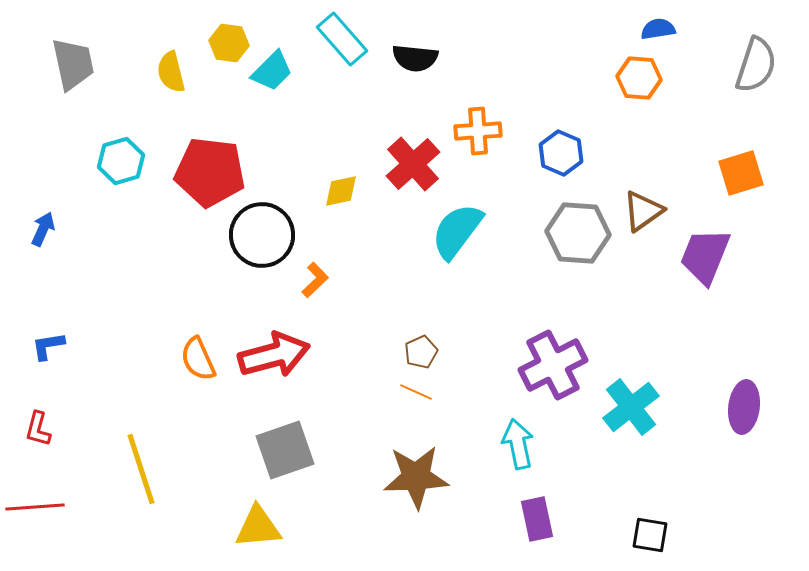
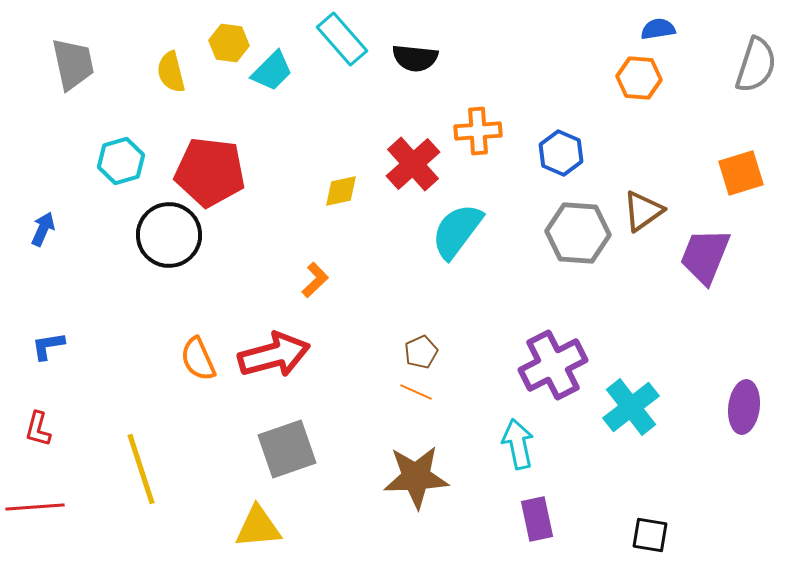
black circle: moved 93 px left
gray square: moved 2 px right, 1 px up
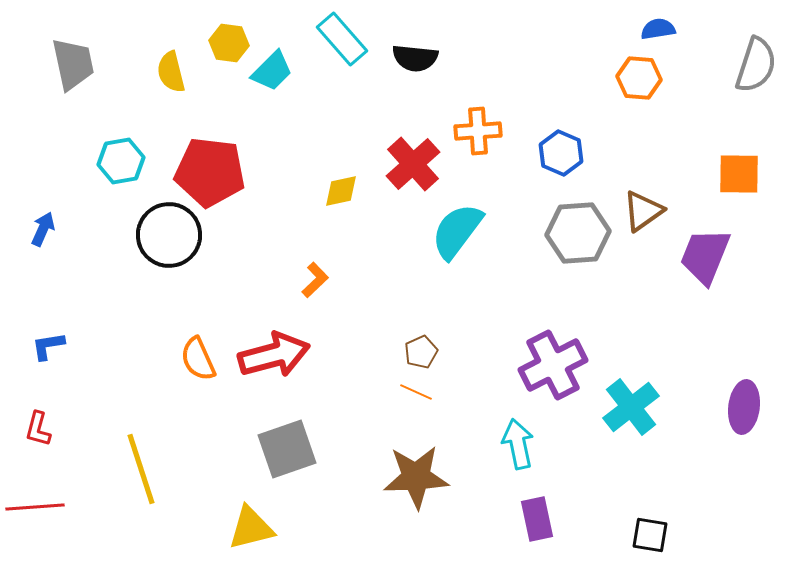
cyan hexagon: rotated 6 degrees clockwise
orange square: moved 2 px left, 1 px down; rotated 18 degrees clockwise
gray hexagon: rotated 8 degrees counterclockwise
yellow triangle: moved 7 px left, 1 px down; rotated 9 degrees counterclockwise
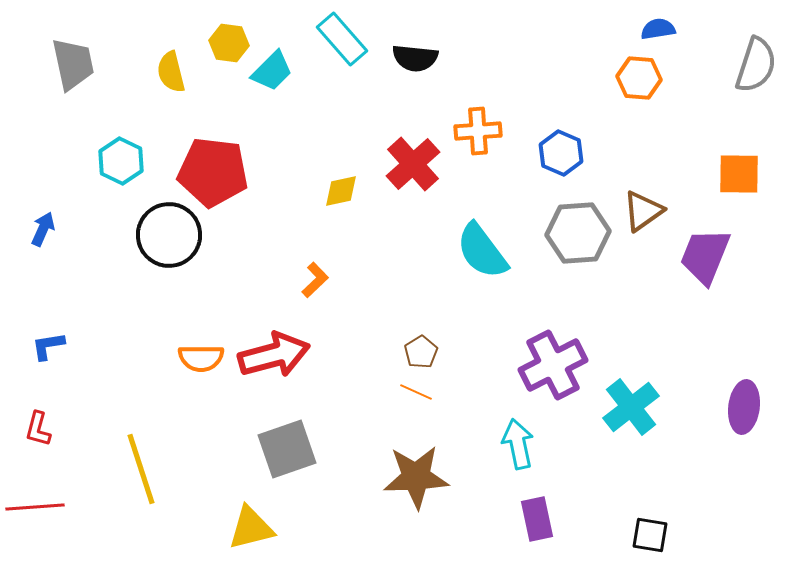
cyan hexagon: rotated 24 degrees counterclockwise
red pentagon: moved 3 px right
cyan semicircle: moved 25 px right, 20 px down; rotated 74 degrees counterclockwise
brown pentagon: rotated 8 degrees counterclockwise
orange semicircle: moved 3 px right, 1 px up; rotated 66 degrees counterclockwise
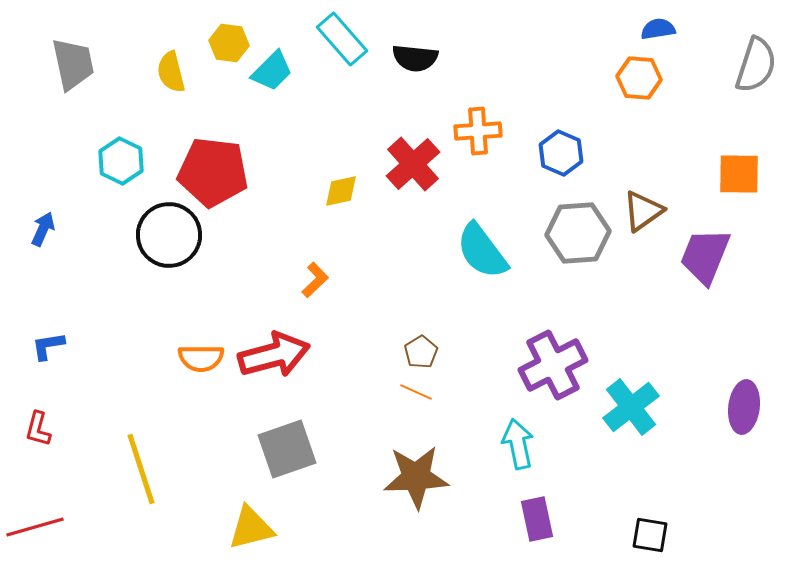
red line: moved 20 px down; rotated 12 degrees counterclockwise
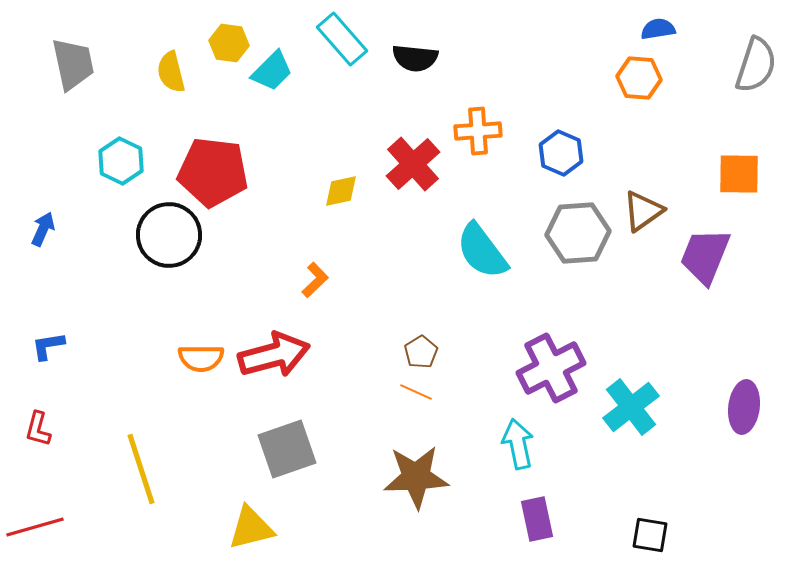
purple cross: moved 2 px left, 3 px down
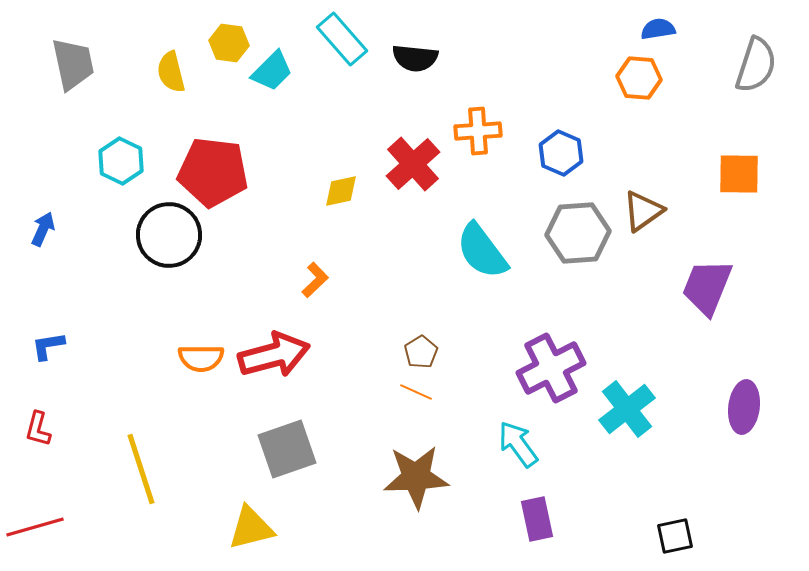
purple trapezoid: moved 2 px right, 31 px down
cyan cross: moved 4 px left, 2 px down
cyan arrow: rotated 24 degrees counterclockwise
black square: moved 25 px right, 1 px down; rotated 21 degrees counterclockwise
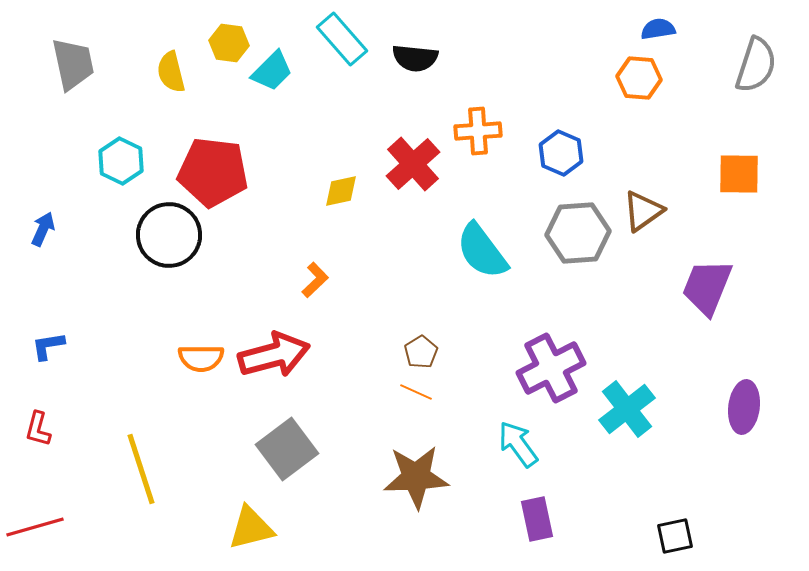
gray square: rotated 18 degrees counterclockwise
